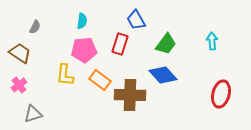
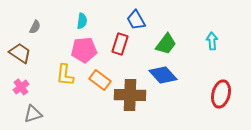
pink cross: moved 2 px right, 2 px down
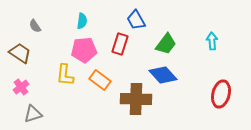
gray semicircle: moved 1 px up; rotated 120 degrees clockwise
brown cross: moved 6 px right, 4 px down
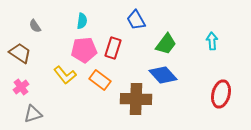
red rectangle: moved 7 px left, 4 px down
yellow L-shape: rotated 45 degrees counterclockwise
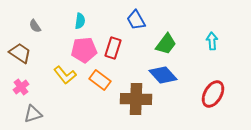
cyan semicircle: moved 2 px left
red ellipse: moved 8 px left; rotated 16 degrees clockwise
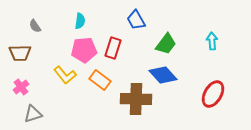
brown trapezoid: rotated 145 degrees clockwise
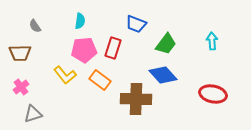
blue trapezoid: moved 4 px down; rotated 40 degrees counterclockwise
red ellipse: rotated 72 degrees clockwise
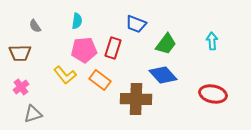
cyan semicircle: moved 3 px left
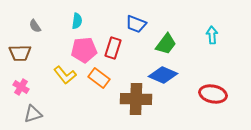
cyan arrow: moved 6 px up
blue diamond: rotated 24 degrees counterclockwise
orange rectangle: moved 1 px left, 2 px up
pink cross: rotated 21 degrees counterclockwise
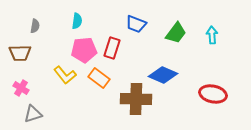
gray semicircle: rotated 136 degrees counterclockwise
green trapezoid: moved 10 px right, 11 px up
red rectangle: moved 1 px left
pink cross: moved 1 px down
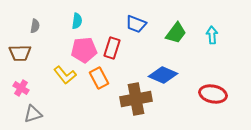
orange rectangle: rotated 25 degrees clockwise
brown cross: rotated 12 degrees counterclockwise
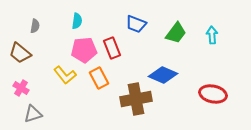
red rectangle: rotated 40 degrees counterclockwise
brown trapezoid: rotated 40 degrees clockwise
